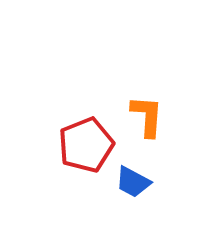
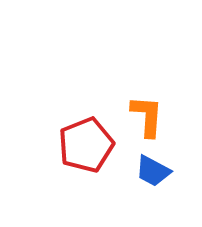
blue trapezoid: moved 20 px right, 11 px up
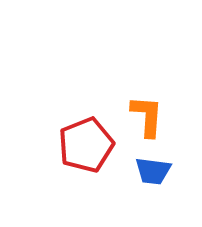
blue trapezoid: rotated 21 degrees counterclockwise
